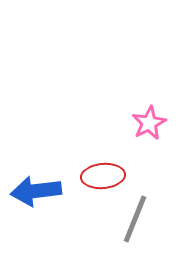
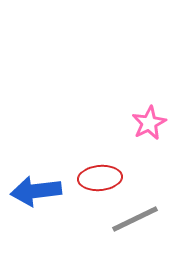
red ellipse: moved 3 px left, 2 px down
gray line: rotated 42 degrees clockwise
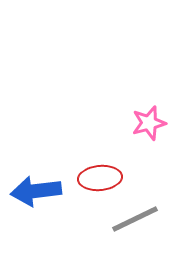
pink star: rotated 12 degrees clockwise
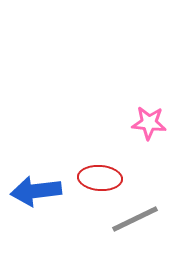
pink star: rotated 20 degrees clockwise
red ellipse: rotated 9 degrees clockwise
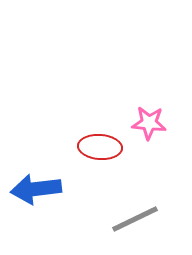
red ellipse: moved 31 px up
blue arrow: moved 2 px up
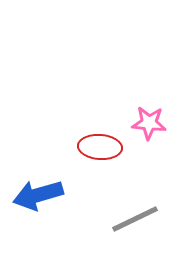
blue arrow: moved 2 px right, 6 px down; rotated 9 degrees counterclockwise
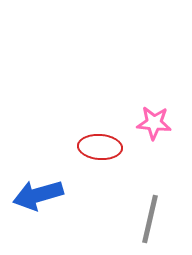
pink star: moved 5 px right
gray line: moved 15 px right; rotated 51 degrees counterclockwise
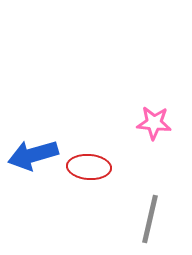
red ellipse: moved 11 px left, 20 px down
blue arrow: moved 5 px left, 40 px up
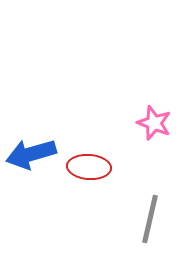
pink star: rotated 16 degrees clockwise
blue arrow: moved 2 px left, 1 px up
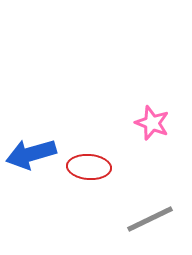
pink star: moved 2 px left
gray line: rotated 51 degrees clockwise
